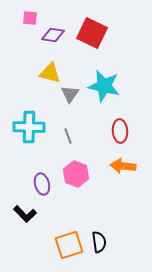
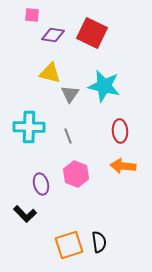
pink square: moved 2 px right, 3 px up
purple ellipse: moved 1 px left
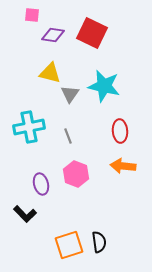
cyan cross: rotated 12 degrees counterclockwise
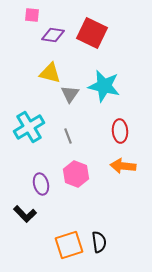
cyan cross: rotated 20 degrees counterclockwise
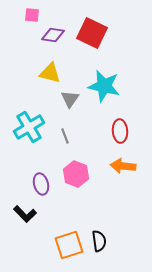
gray triangle: moved 5 px down
gray line: moved 3 px left
black semicircle: moved 1 px up
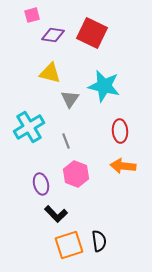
pink square: rotated 21 degrees counterclockwise
gray line: moved 1 px right, 5 px down
black L-shape: moved 31 px right
